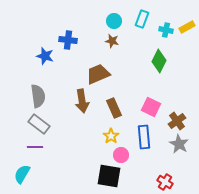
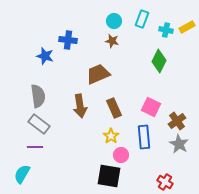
brown arrow: moved 2 px left, 5 px down
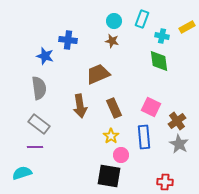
cyan cross: moved 4 px left, 6 px down
green diamond: rotated 35 degrees counterclockwise
gray semicircle: moved 1 px right, 8 px up
cyan semicircle: moved 1 px up; rotated 42 degrees clockwise
red cross: rotated 28 degrees counterclockwise
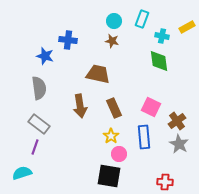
brown trapezoid: rotated 35 degrees clockwise
purple line: rotated 70 degrees counterclockwise
pink circle: moved 2 px left, 1 px up
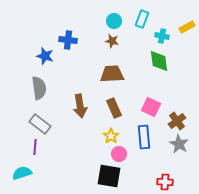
brown trapezoid: moved 14 px right; rotated 15 degrees counterclockwise
gray rectangle: moved 1 px right
purple line: rotated 14 degrees counterclockwise
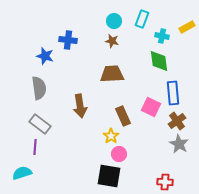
brown rectangle: moved 9 px right, 8 px down
blue rectangle: moved 29 px right, 44 px up
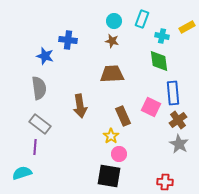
brown cross: moved 1 px right, 1 px up
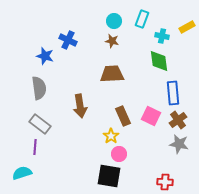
blue cross: rotated 18 degrees clockwise
pink square: moved 9 px down
gray star: rotated 18 degrees counterclockwise
